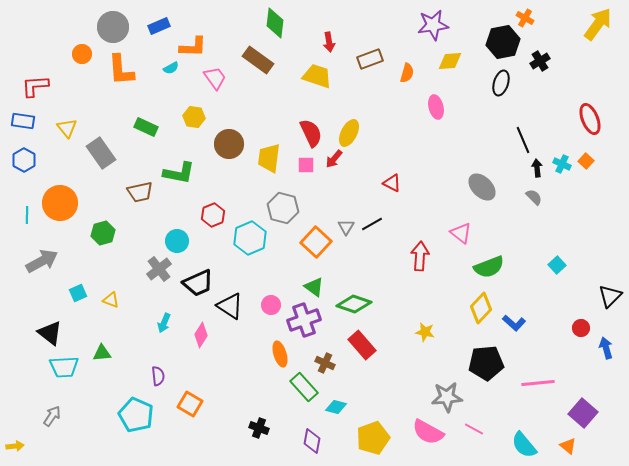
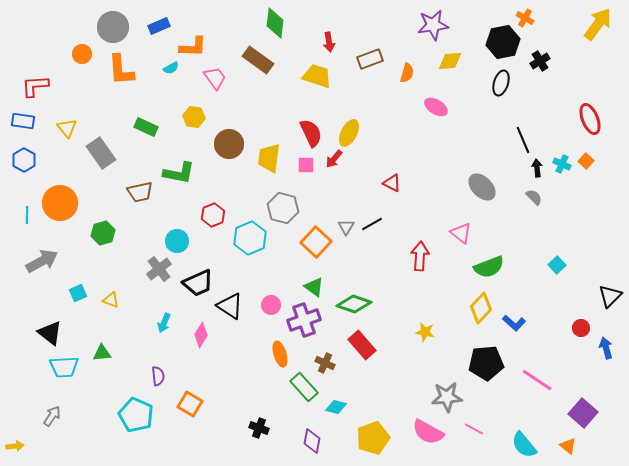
pink ellipse at (436, 107): rotated 45 degrees counterclockwise
pink line at (538, 383): moved 1 px left, 3 px up; rotated 40 degrees clockwise
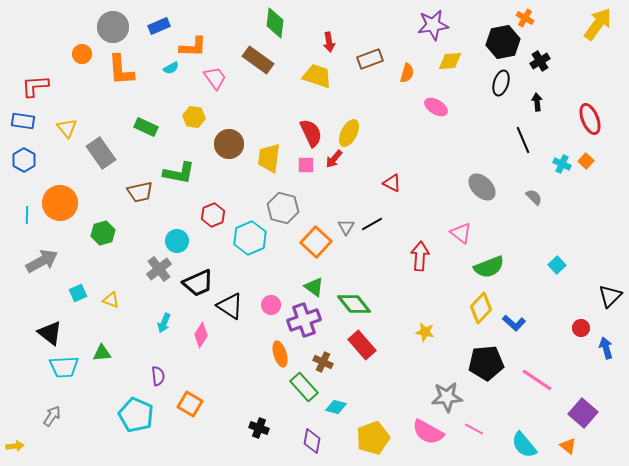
black arrow at (537, 168): moved 66 px up
green diamond at (354, 304): rotated 32 degrees clockwise
brown cross at (325, 363): moved 2 px left, 1 px up
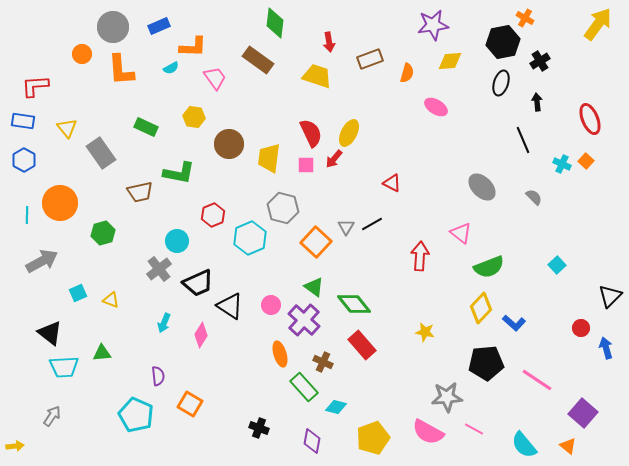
purple cross at (304, 320): rotated 28 degrees counterclockwise
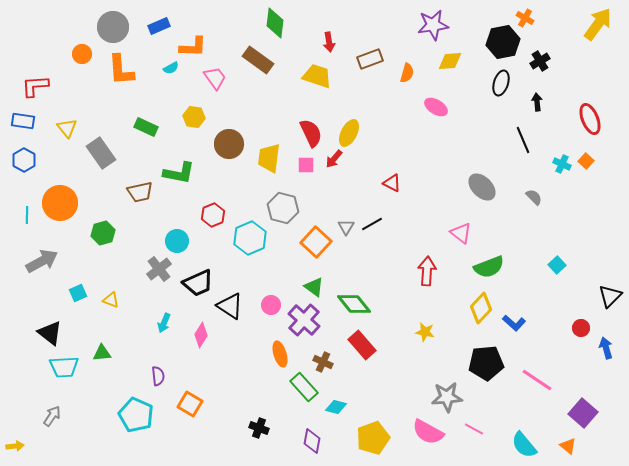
red arrow at (420, 256): moved 7 px right, 15 px down
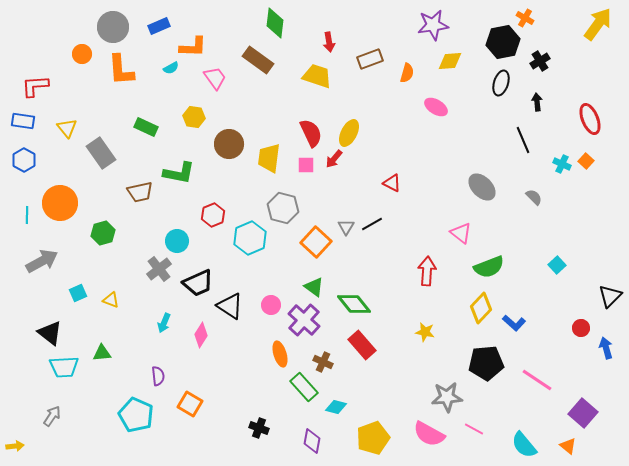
pink semicircle at (428, 432): moved 1 px right, 2 px down
